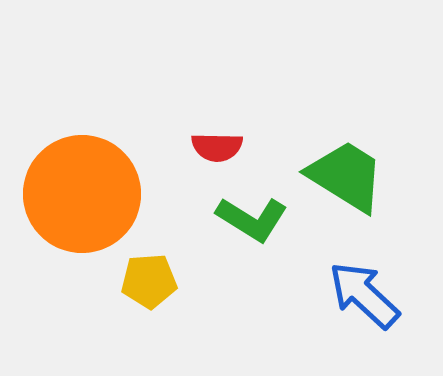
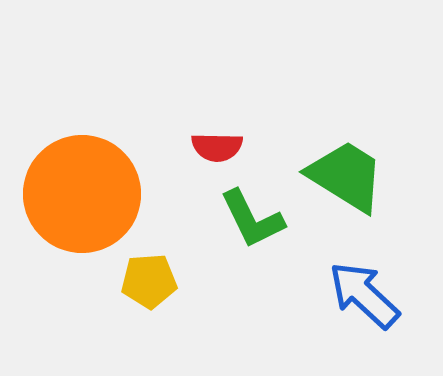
green L-shape: rotated 32 degrees clockwise
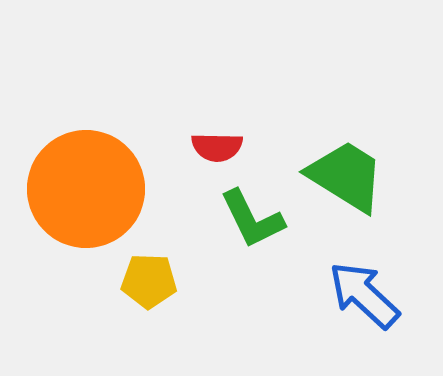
orange circle: moved 4 px right, 5 px up
yellow pentagon: rotated 6 degrees clockwise
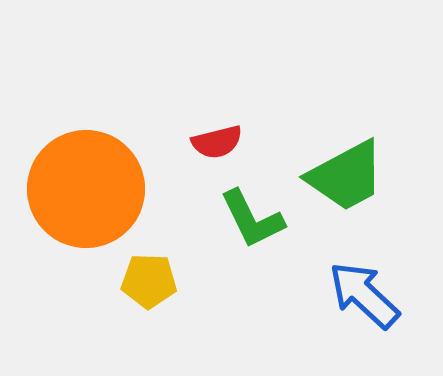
red semicircle: moved 5 px up; rotated 15 degrees counterclockwise
green trapezoid: rotated 120 degrees clockwise
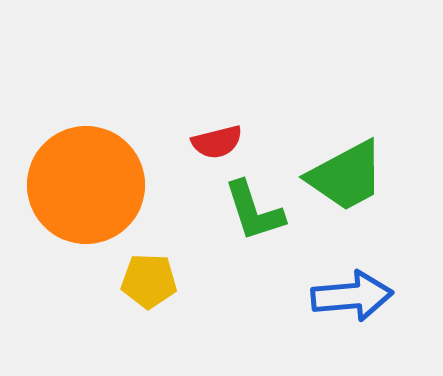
orange circle: moved 4 px up
green L-shape: moved 2 px right, 8 px up; rotated 8 degrees clockwise
blue arrow: moved 12 px left, 1 px down; rotated 132 degrees clockwise
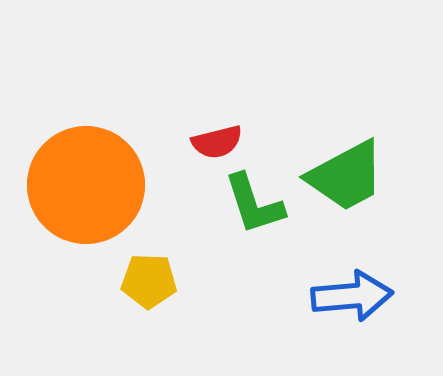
green L-shape: moved 7 px up
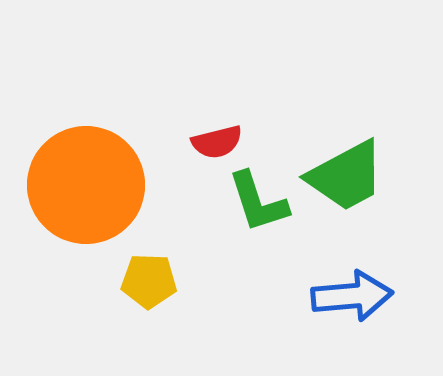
green L-shape: moved 4 px right, 2 px up
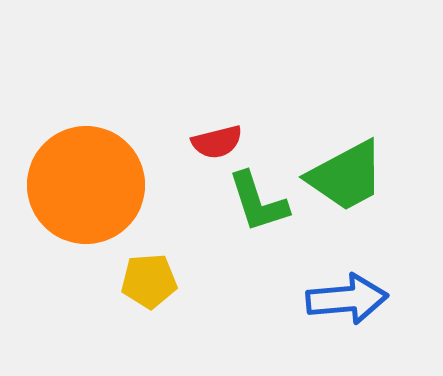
yellow pentagon: rotated 6 degrees counterclockwise
blue arrow: moved 5 px left, 3 px down
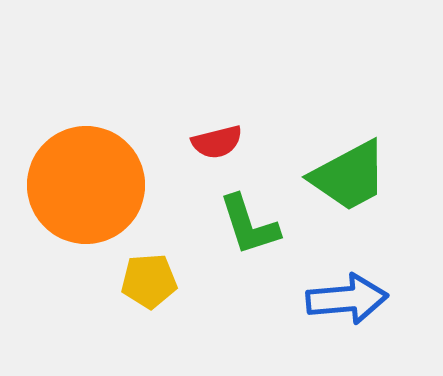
green trapezoid: moved 3 px right
green L-shape: moved 9 px left, 23 px down
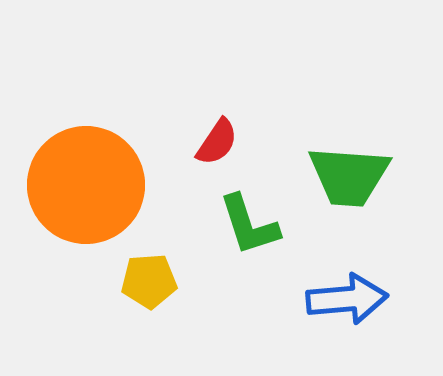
red semicircle: rotated 42 degrees counterclockwise
green trapezoid: rotated 32 degrees clockwise
